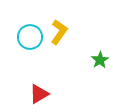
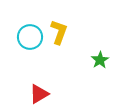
yellow L-shape: rotated 15 degrees counterclockwise
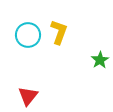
cyan circle: moved 2 px left, 2 px up
red triangle: moved 11 px left, 2 px down; rotated 20 degrees counterclockwise
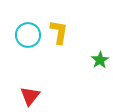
yellow L-shape: rotated 10 degrees counterclockwise
red triangle: moved 2 px right
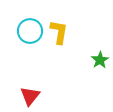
cyan circle: moved 2 px right, 4 px up
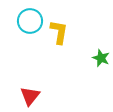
cyan circle: moved 10 px up
green star: moved 1 px right, 2 px up; rotated 18 degrees counterclockwise
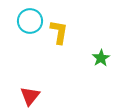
green star: rotated 18 degrees clockwise
